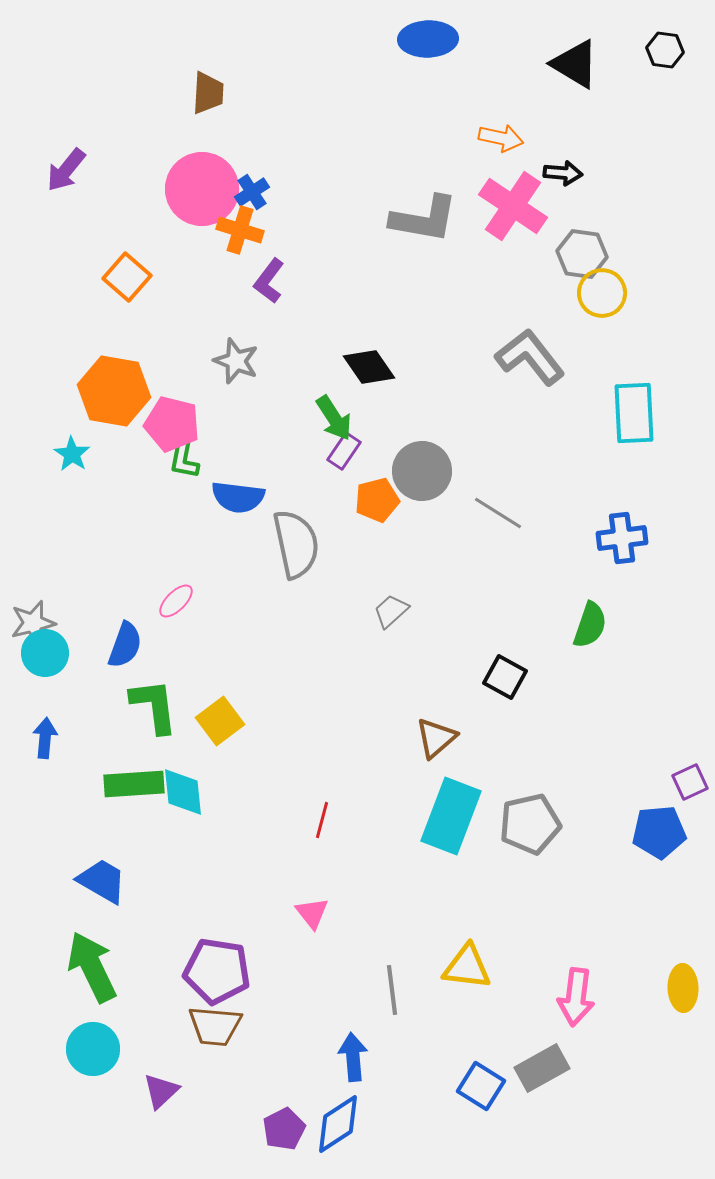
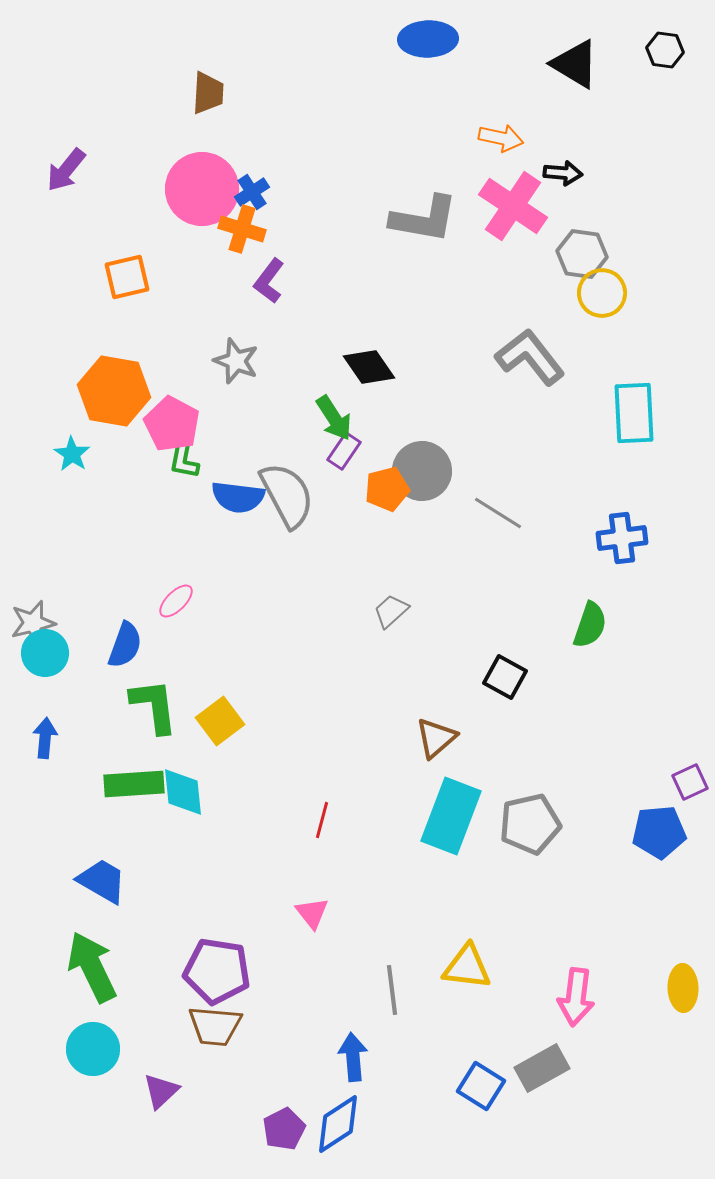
orange cross at (240, 230): moved 2 px right, 1 px up
orange square at (127, 277): rotated 36 degrees clockwise
pink pentagon at (172, 424): rotated 14 degrees clockwise
orange pentagon at (377, 500): moved 10 px right, 11 px up
gray semicircle at (296, 544): moved 9 px left, 49 px up; rotated 16 degrees counterclockwise
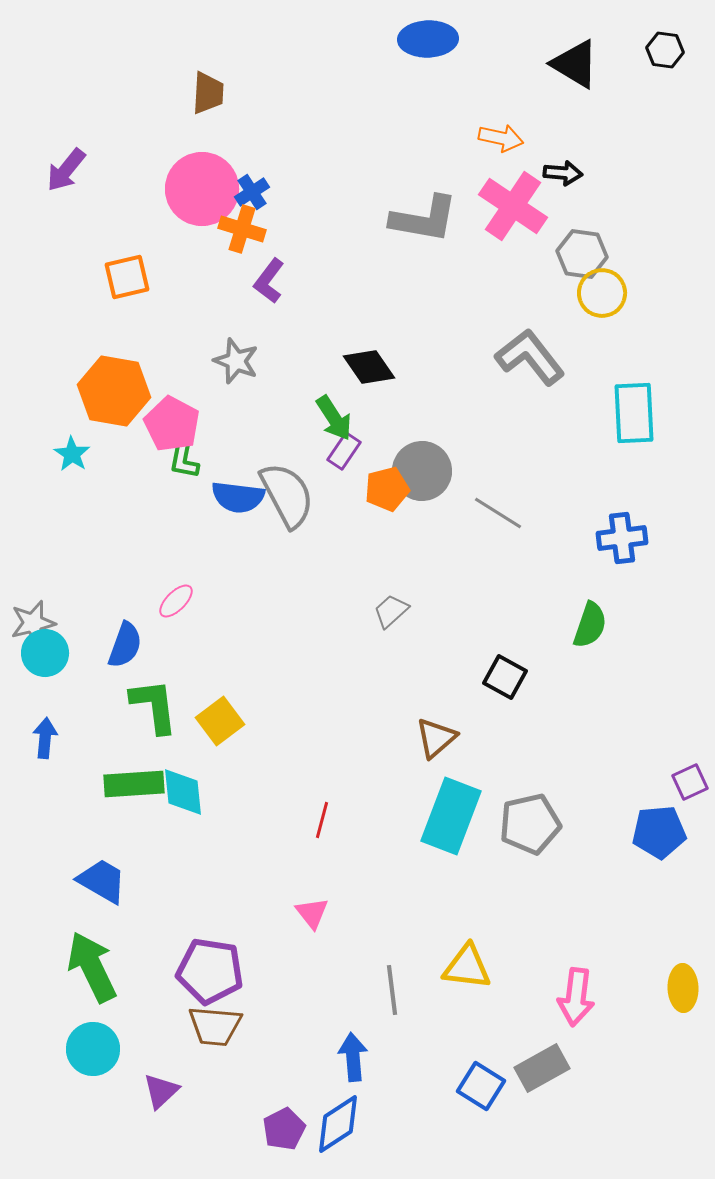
purple pentagon at (217, 971): moved 7 px left
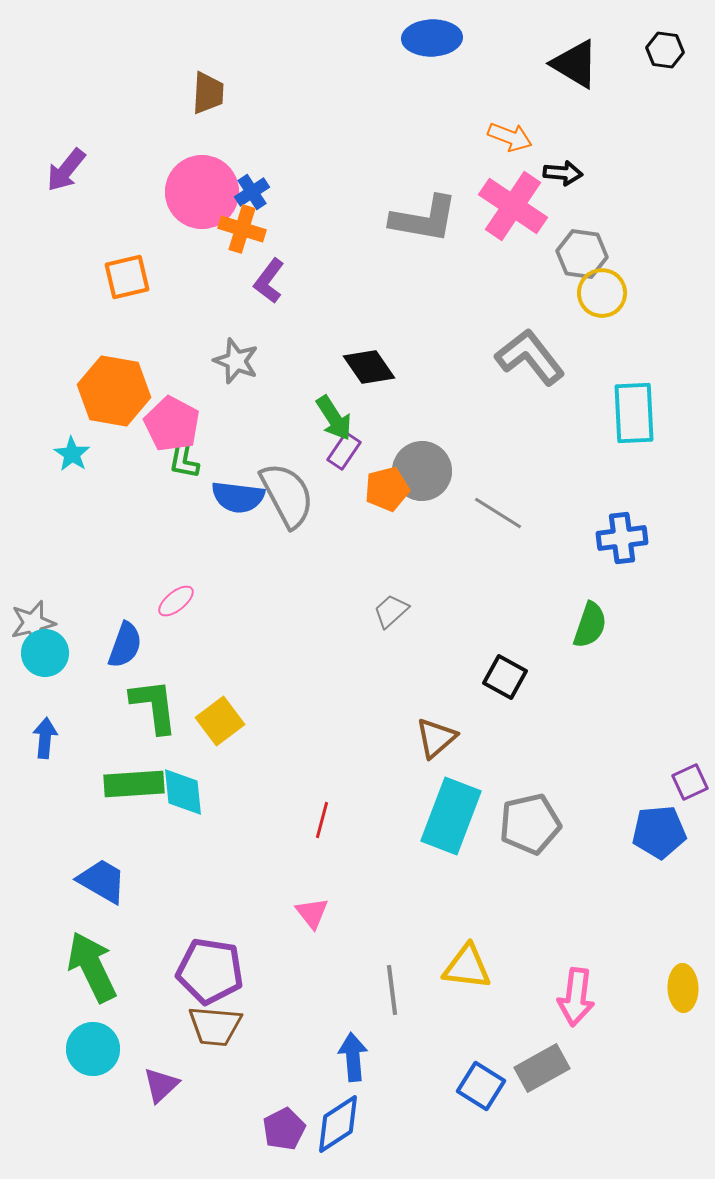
blue ellipse at (428, 39): moved 4 px right, 1 px up
orange arrow at (501, 138): moved 9 px right, 1 px up; rotated 9 degrees clockwise
pink circle at (202, 189): moved 3 px down
pink ellipse at (176, 601): rotated 6 degrees clockwise
purple triangle at (161, 1091): moved 6 px up
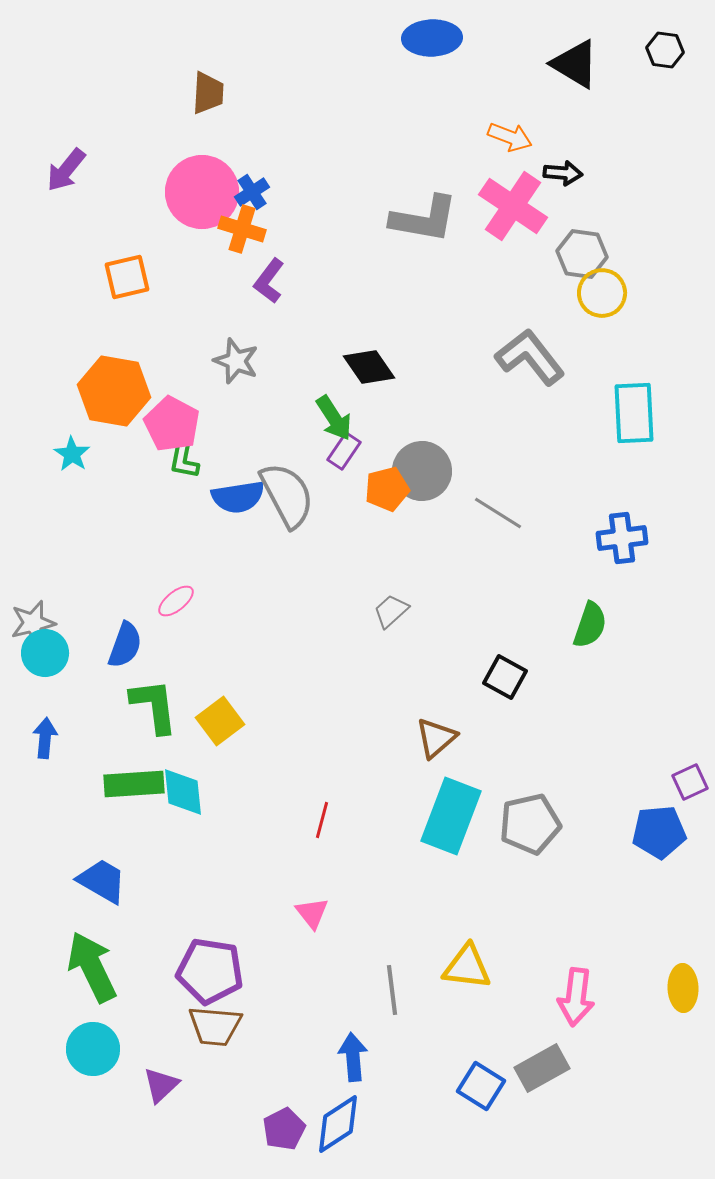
blue semicircle at (238, 497): rotated 16 degrees counterclockwise
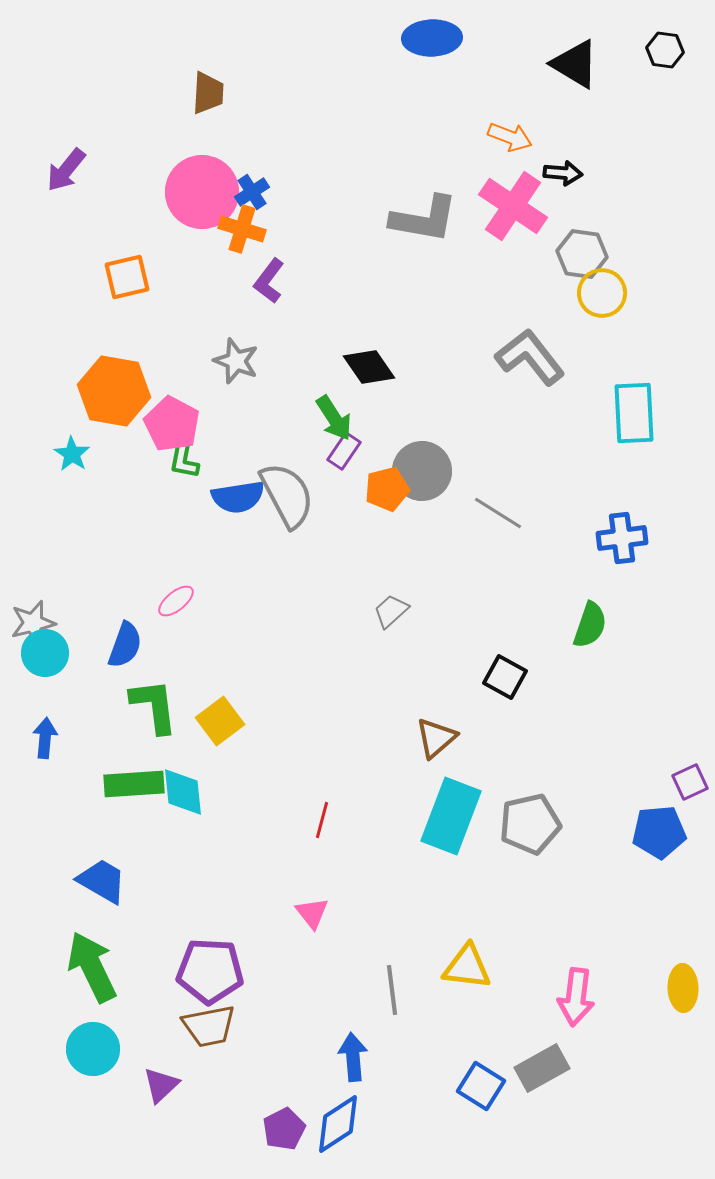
purple pentagon at (210, 971): rotated 6 degrees counterclockwise
brown trapezoid at (215, 1026): moved 6 px left; rotated 16 degrees counterclockwise
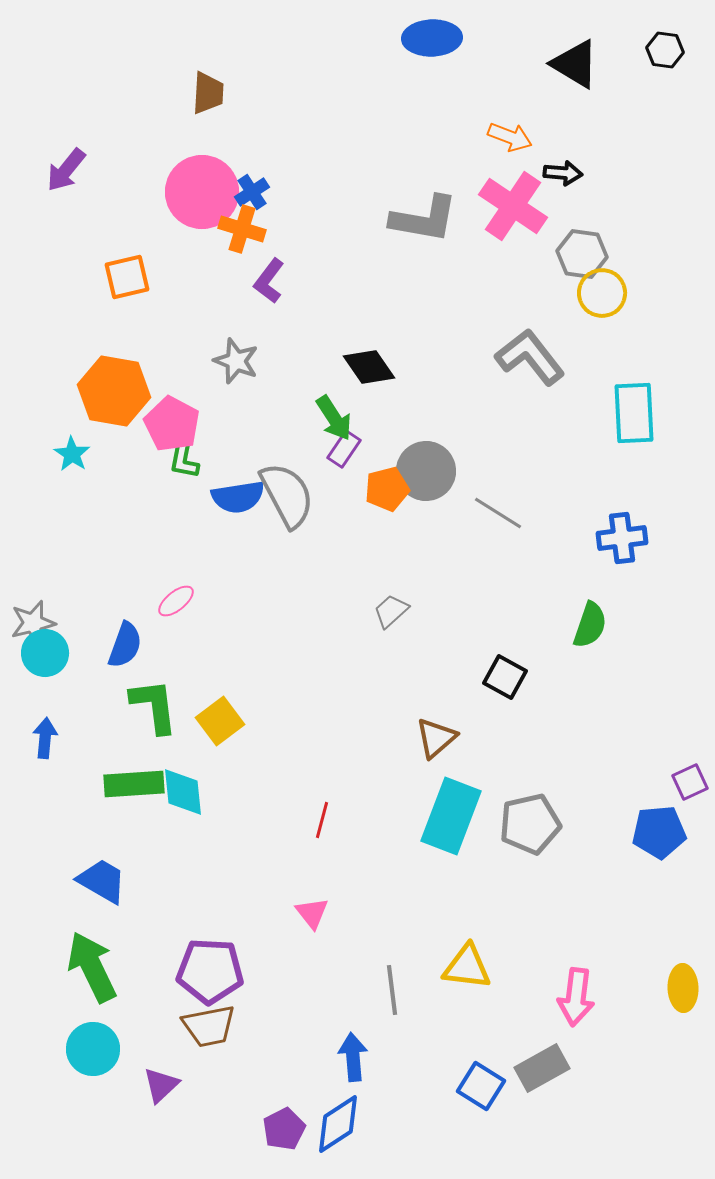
purple rectangle at (344, 451): moved 2 px up
gray circle at (422, 471): moved 4 px right
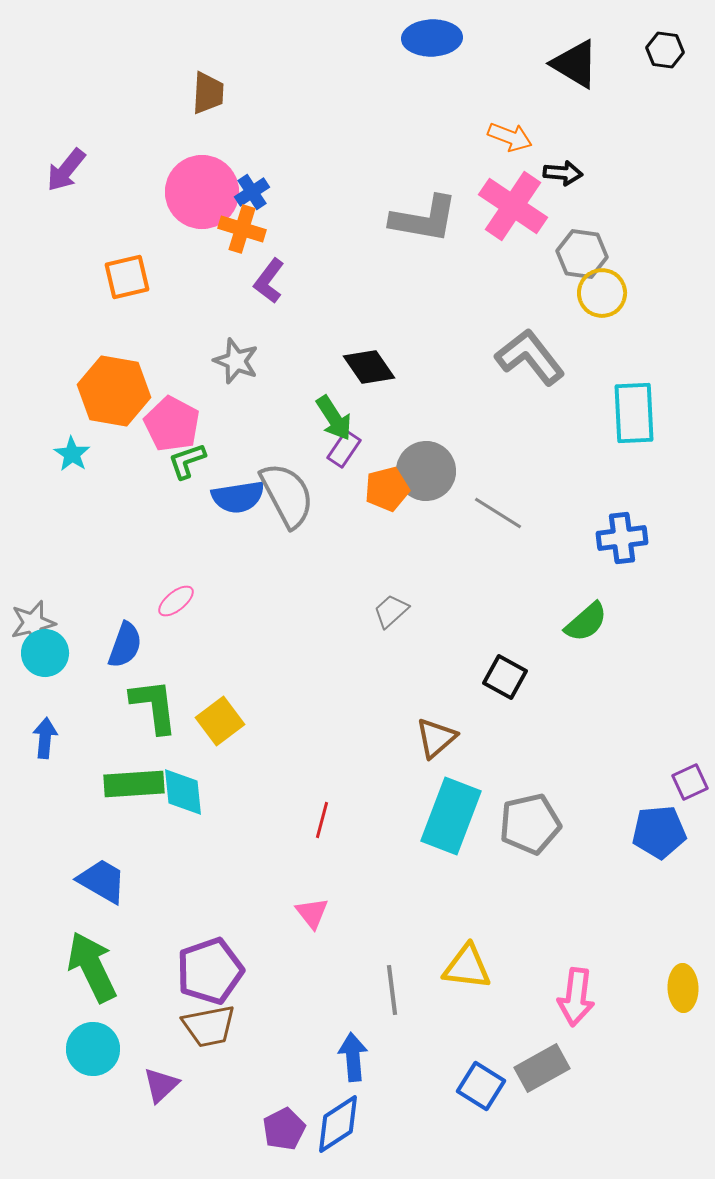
green L-shape at (184, 459): moved 3 px right, 2 px down; rotated 60 degrees clockwise
green semicircle at (590, 625): moved 4 px left, 3 px up; rotated 30 degrees clockwise
purple pentagon at (210, 971): rotated 22 degrees counterclockwise
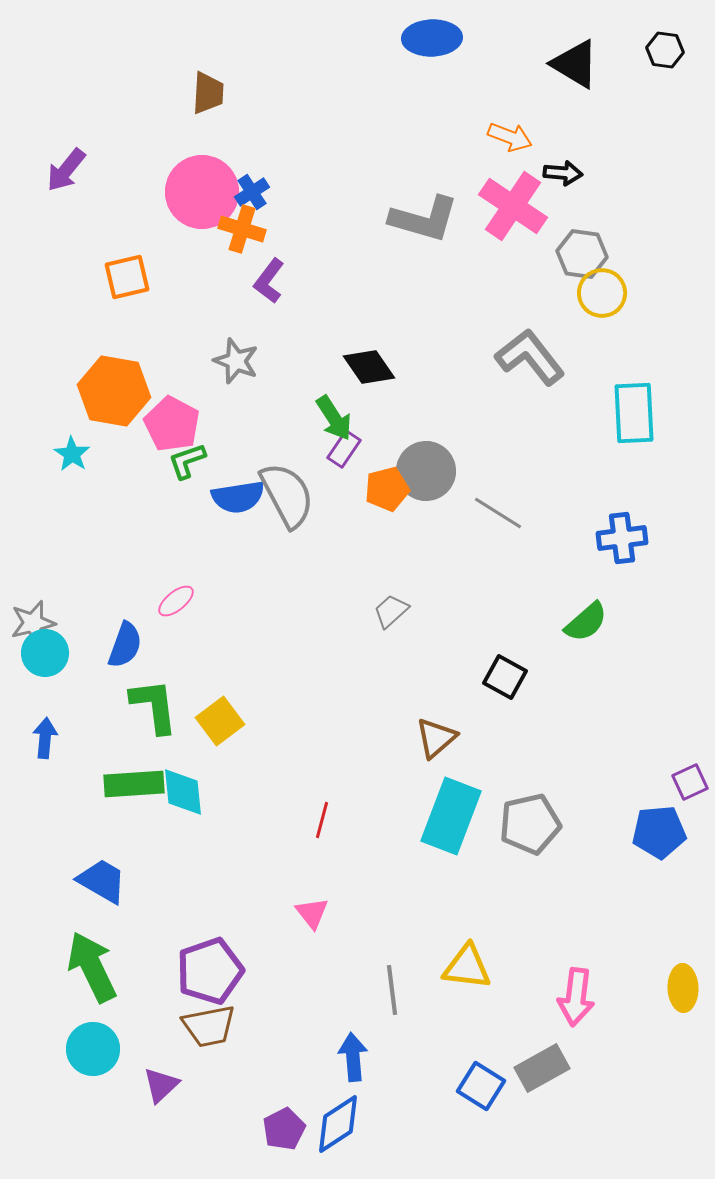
gray L-shape at (424, 219): rotated 6 degrees clockwise
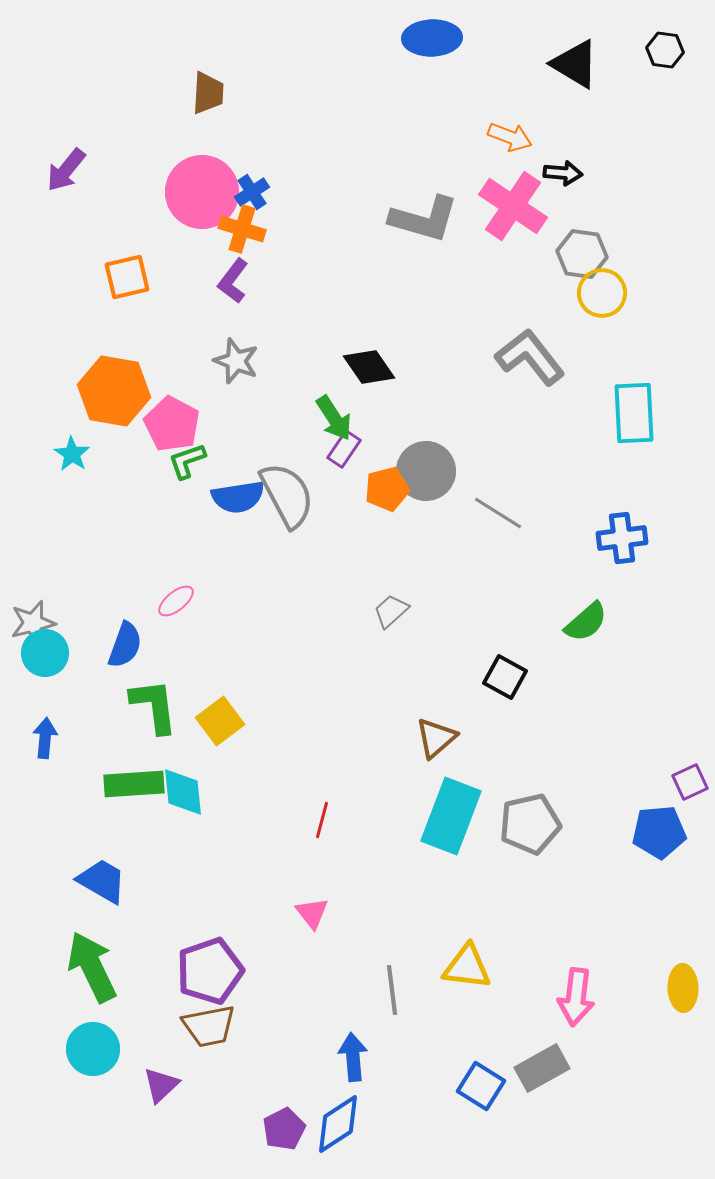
purple L-shape at (269, 281): moved 36 px left
